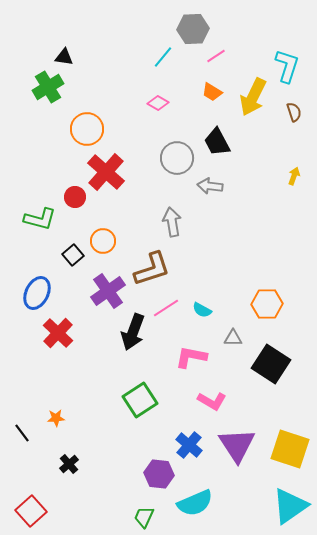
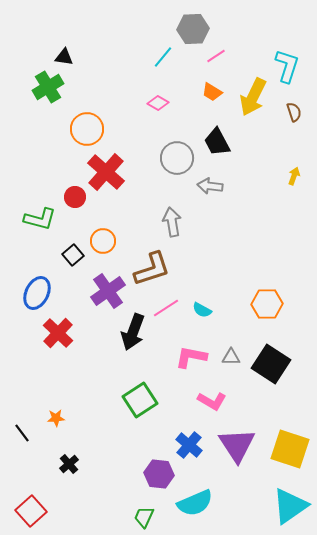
gray triangle at (233, 338): moved 2 px left, 19 px down
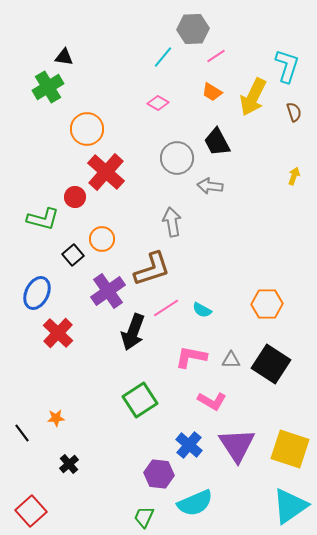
green L-shape at (40, 219): moved 3 px right
orange circle at (103, 241): moved 1 px left, 2 px up
gray triangle at (231, 357): moved 3 px down
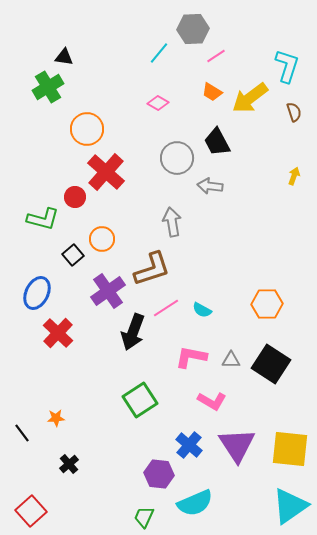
cyan line at (163, 57): moved 4 px left, 4 px up
yellow arrow at (253, 97): moved 3 px left, 1 px down; rotated 27 degrees clockwise
yellow square at (290, 449): rotated 12 degrees counterclockwise
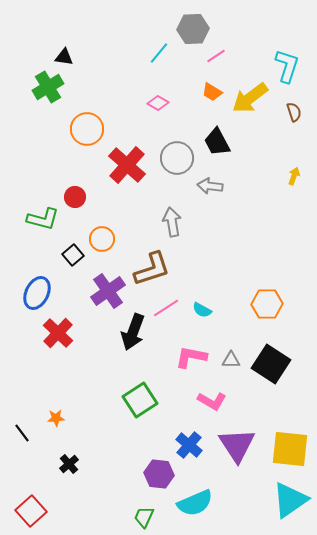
red cross at (106, 172): moved 21 px right, 7 px up
cyan triangle at (290, 506): moved 6 px up
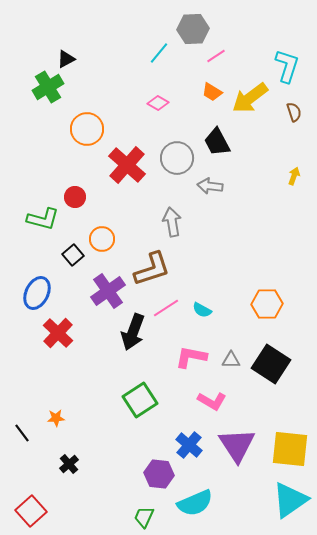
black triangle at (64, 57): moved 2 px right, 2 px down; rotated 36 degrees counterclockwise
